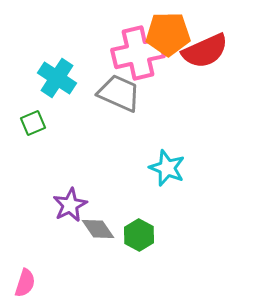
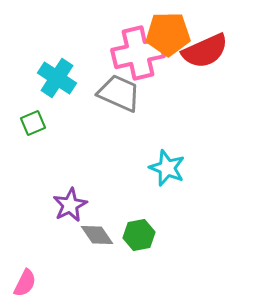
gray diamond: moved 1 px left, 6 px down
green hexagon: rotated 20 degrees clockwise
pink semicircle: rotated 8 degrees clockwise
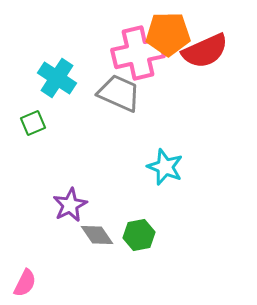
cyan star: moved 2 px left, 1 px up
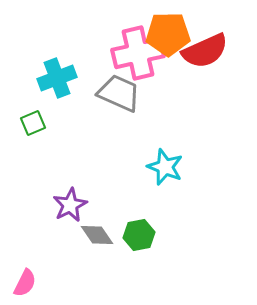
cyan cross: rotated 36 degrees clockwise
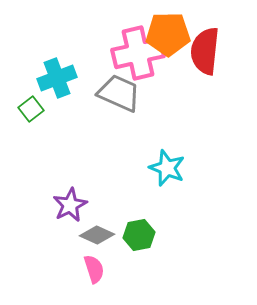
red semicircle: rotated 120 degrees clockwise
green square: moved 2 px left, 14 px up; rotated 15 degrees counterclockwise
cyan star: moved 2 px right, 1 px down
gray diamond: rotated 32 degrees counterclockwise
pink semicircle: moved 69 px right, 14 px up; rotated 44 degrees counterclockwise
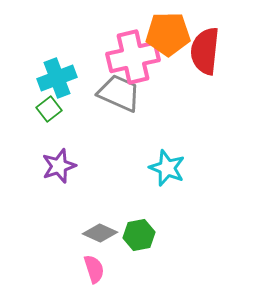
pink cross: moved 5 px left, 4 px down
green square: moved 18 px right
purple star: moved 11 px left, 39 px up; rotated 8 degrees clockwise
gray diamond: moved 3 px right, 2 px up
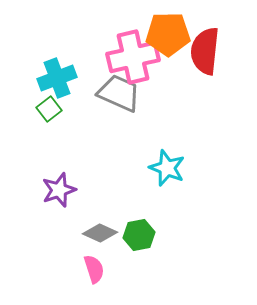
purple star: moved 24 px down
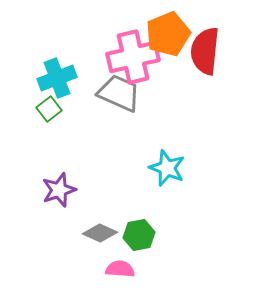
orange pentagon: rotated 21 degrees counterclockwise
pink semicircle: moved 26 px right; rotated 68 degrees counterclockwise
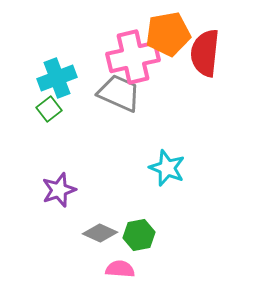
orange pentagon: rotated 12 degrees clockwise
red semicircle: moved 2 px down
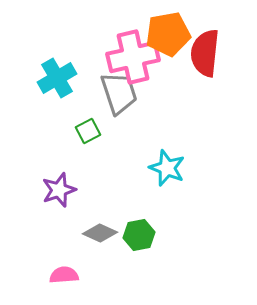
cyan cross: rotated 9 degrees counterclockwise
gray trapezoid: rotated 48 degrees clockwise
green square: moved 39 px right, 22 px down; rotated 10 degrees clockwise
pink semicircle: moved 56 px left, 6 px down; rotated 8 degrees counterclockwise
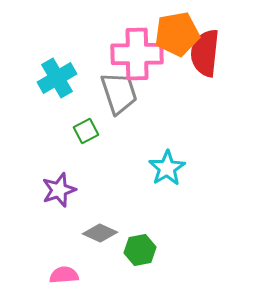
orange pentagon: moved 9 px right
pink cross: moved 4 px right, 3 px up; rotated 12 degrees clockwise
green square: moved 2 px left
cyan star: rotated 18 degrees clockwise
green hexagon: moved 1 px right, 15 px down
